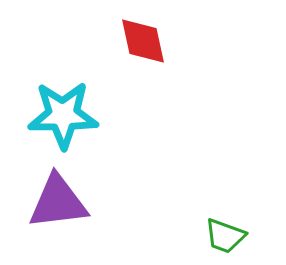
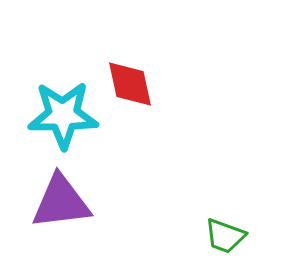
red diamond: moved 13 px left, 43 px down
purple triangle: moved 3 px right
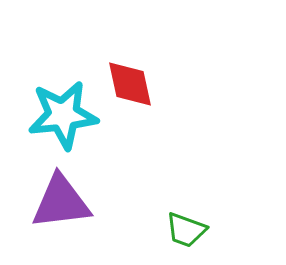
cyan star: rotated 6 degrees counterclockwise
green trapezoid: moved 39 px left, 6 px up
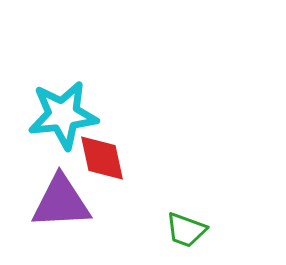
red diamond: moved 28 px left, 74 px down
purple triangle: rotated 4 degrees clockwise
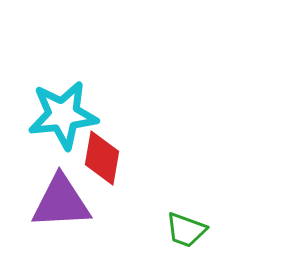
red diamond: rotated 22 degrees clockwise
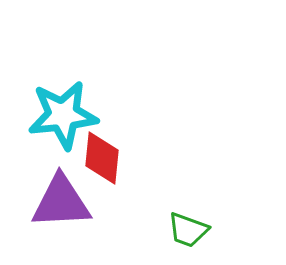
red diamond: rotated 4 degrees counterclockwise
green trapezoid: moved 2 px right
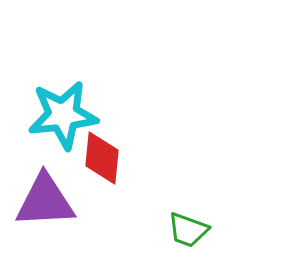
purple triangle: moved 16 px left, 1 px up
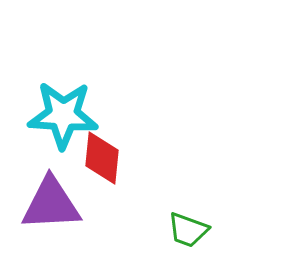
cyan star: rotated 10 degrees clockwise
purple triangle: moved 6 px right, 3 px down
